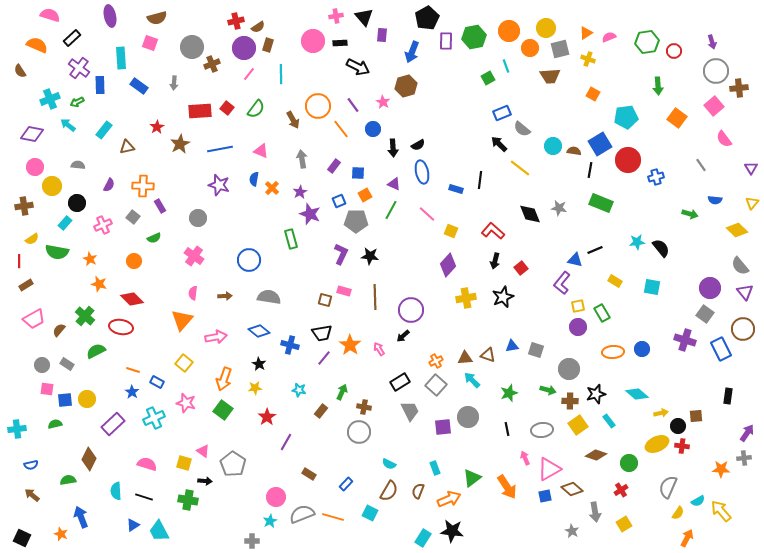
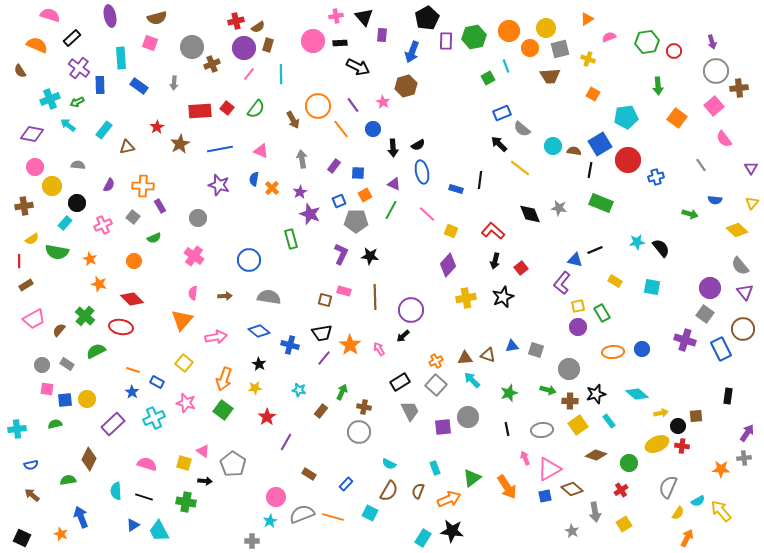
orange triangle at (586, 33): moved 1 px right, 14 px up
green cross at (188, 500): moved 2 px left, 2 px down
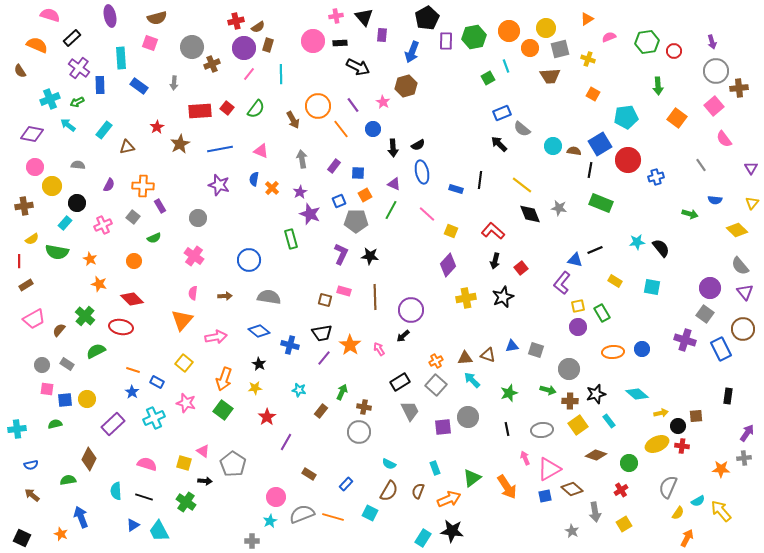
yellow line at (520, 168): moved 2 px right, 17 px down
green cross at (186, 502): rotated 24 degrees clockwise
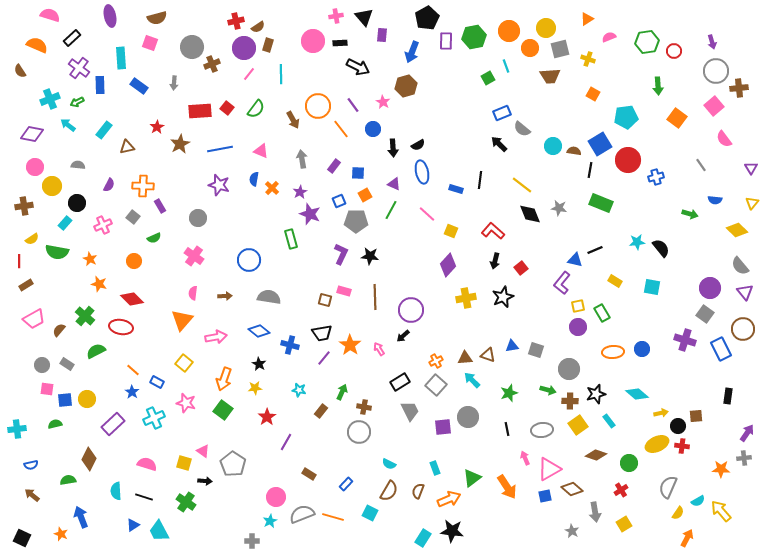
orange line at (133, 370): rotated 24 degrees clockwise
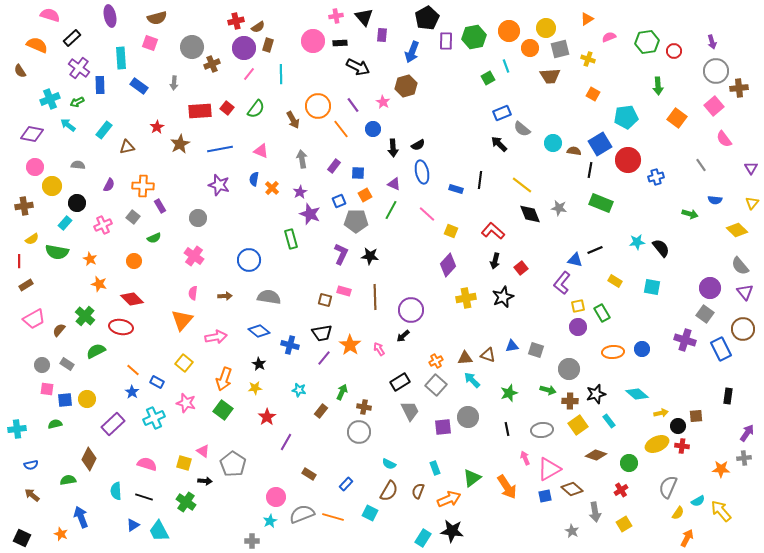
cyan circle at (553, 146): moved 3 px up
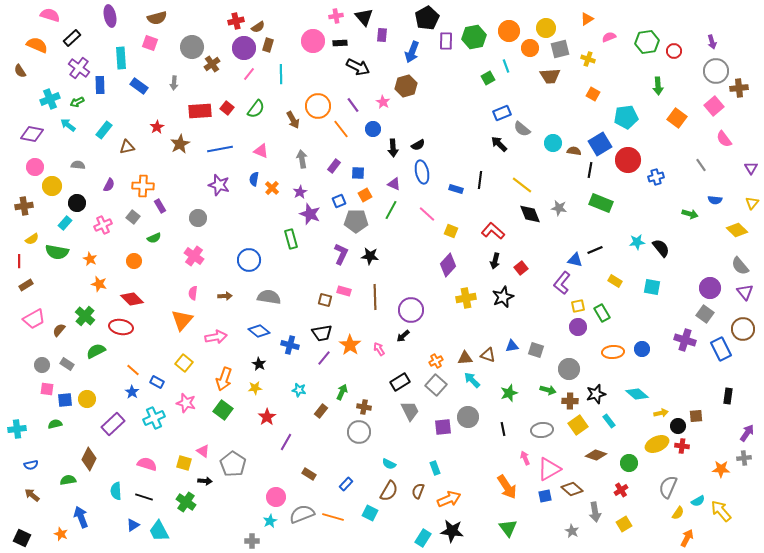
brown cross at (212, 64): rotated 14 degrees counterclockwise
black line at (507, 429): moved 4 px left
green triangle at (472, 478): moved 36 px right, 50 px down; rotated 30 degrees counterclockwise
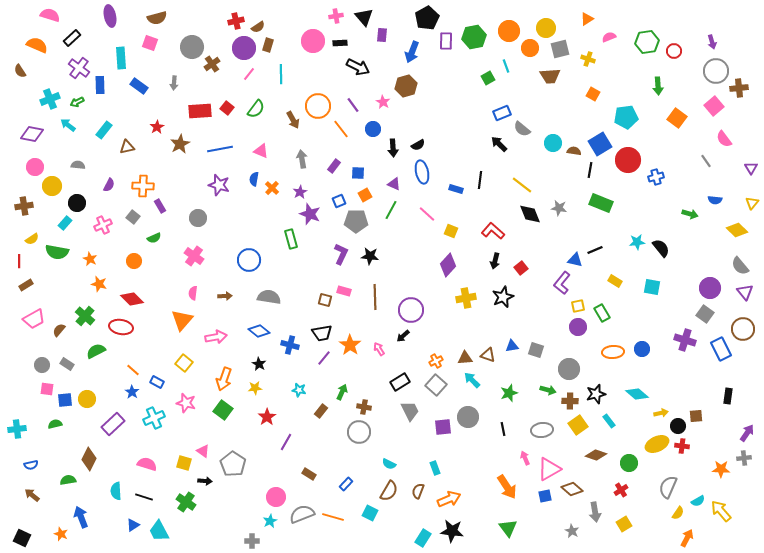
gray line at (701, 165): moved 5 px right, 4 px up
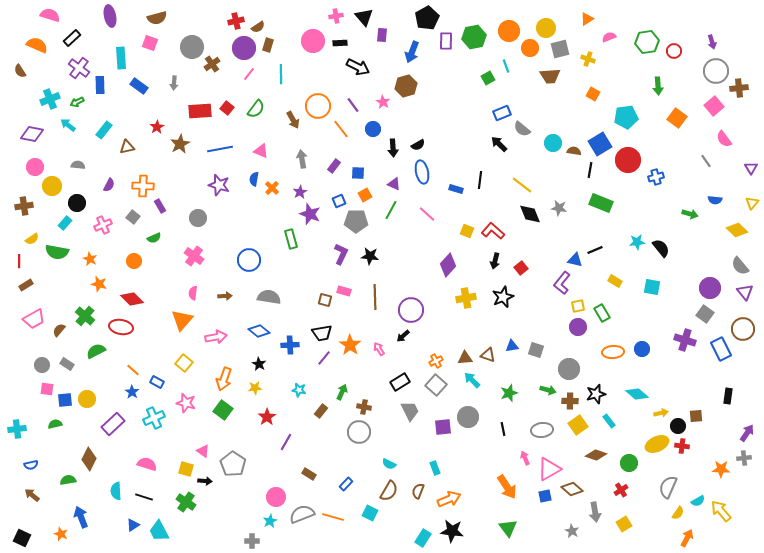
yellow square at (451, 231): moved 16 px right
blue cross at (290, 345): rotated 18 degrees counterclockwise
yellow square at (184, 463): moved 2 px right, 6 px down
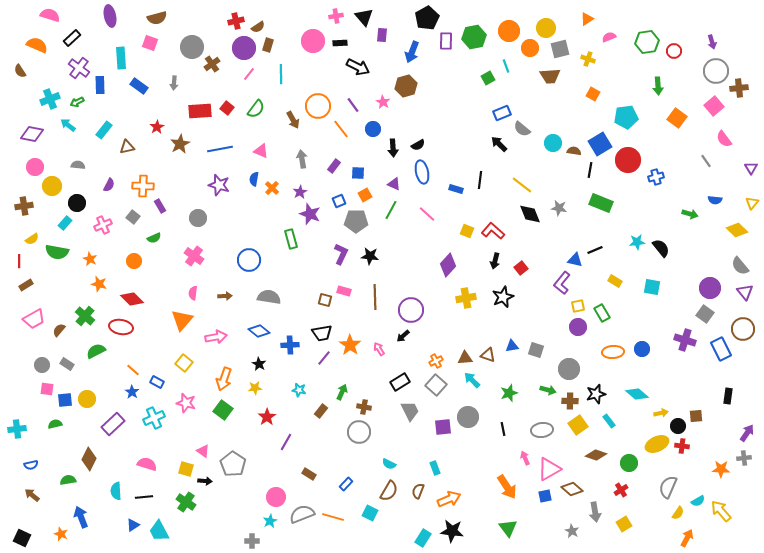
black line at (144, 497): rotated 24 degrees counterclockwise
